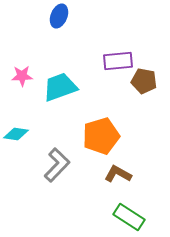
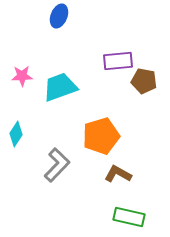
cyan diamond: rotated 65 degrees counterclockwise
green rectangle: rotated 20 degrees counterclockwise
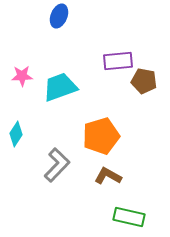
brown L-shape: moved 10 px left, 2 px down
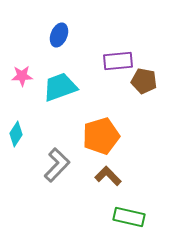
blue ellipse: moved 19 px down
brown L-shape: rotated 16 degrees clockwise
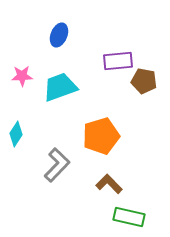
brown L-shape: moved 1 px right, 8 px down
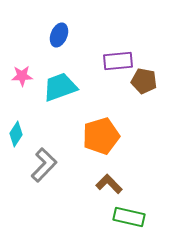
gray L-shape: moved 13 px left
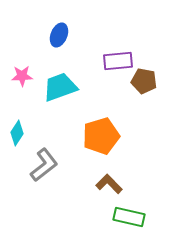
cyan diamond: moved 1 px right, 1 px up
gray L-shape: rotated 8 degrees clockwise
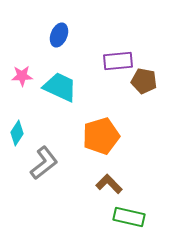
cyan trapezoid: rotated 45 degrees clockwise
gray L-shape: moved 2 px up
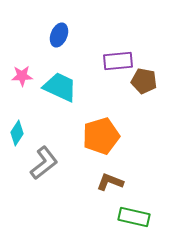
brown L-shape: moved 1 px right, 2 px up; rotated 24 degrees counterclockwise
green rectangle: moved 5 px right
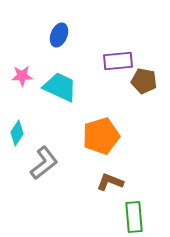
green rectangle: rotated 72 degrees clockwise
